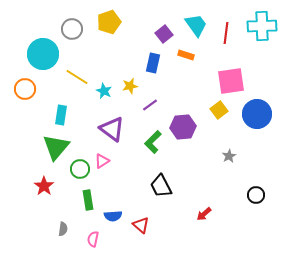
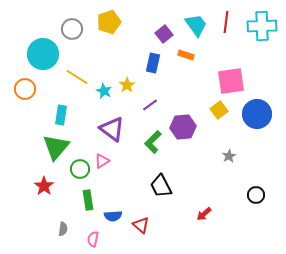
red line: moved 11 px up
yellow star: moved 3 px left, 1 px up; rotated 21 degrees counterclockwise
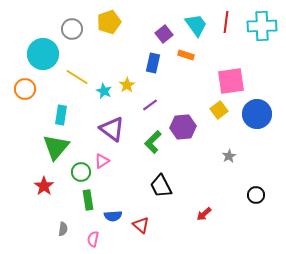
green circle: moved 1 px right, 3 px down
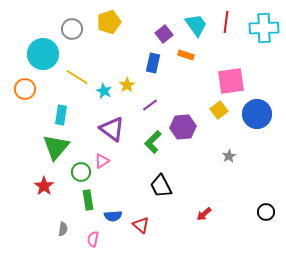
cyan cross: moved 2 px right, 2 px down
black circle: moved 10 px right, 17 px down
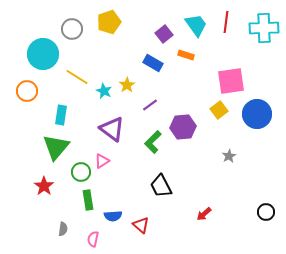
blue rectangle: rotated 72 degrees counterclockwise
orange circle: moved 2 px right, 2 px down
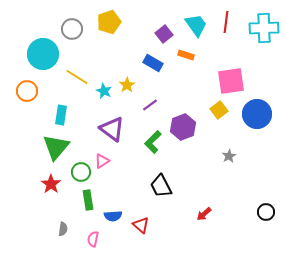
purple hexagon: rotated 15 degrees counterclockwise
red star: moved 7 px right, 2 px up
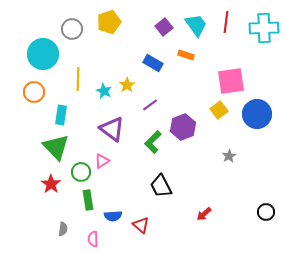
purple square: moved 7 px up
yellow line: moved 1 px right, 2 px down; rotated 60 degrees clockwise
orange circle: moved 7 px right, 1 px down
green triangle: rotated 24 degrees counterclockwise
pink semicircle: rotated 14 degrees counterclockwise
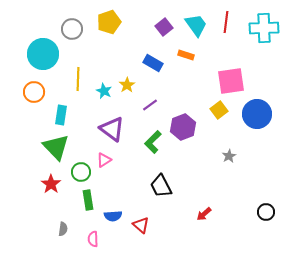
pink triangle: moved 2 px right, 1 px up
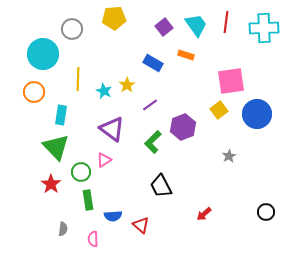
yellow pentagon: moved 5 px right, 4 px up; rotated 15 degrees clockwise
